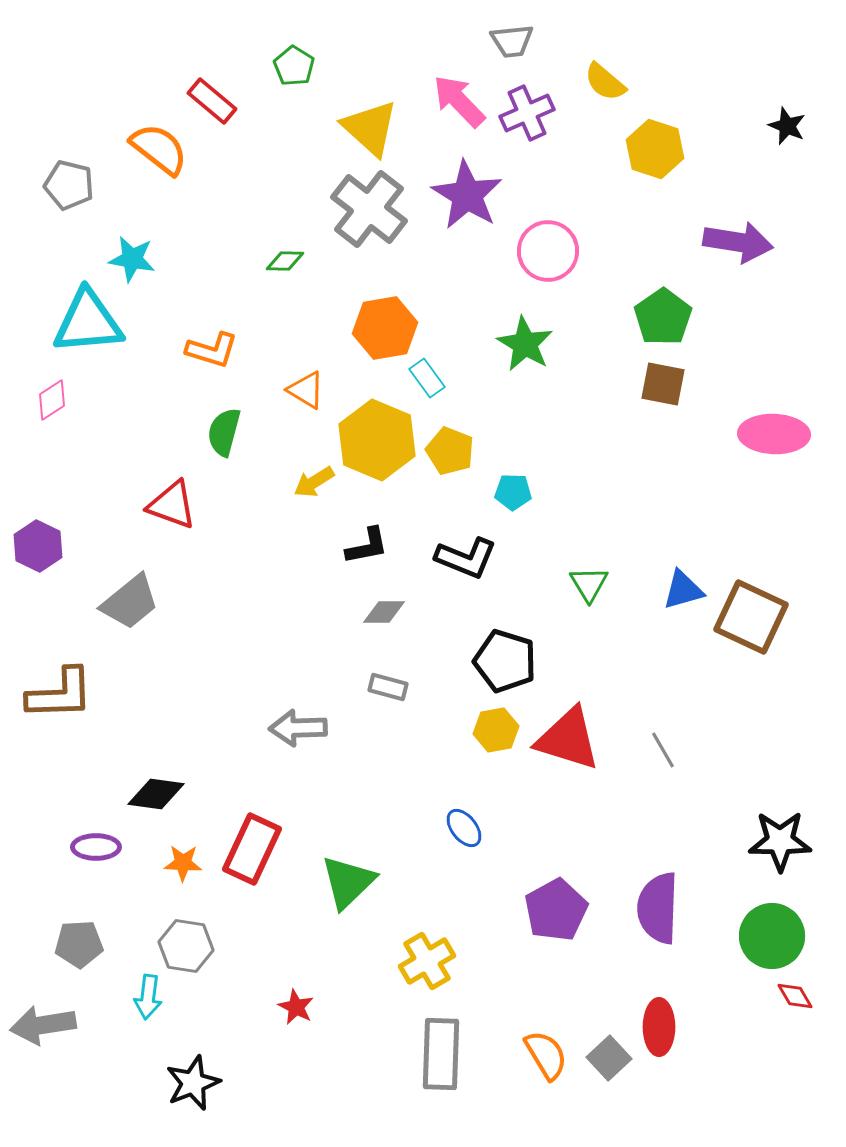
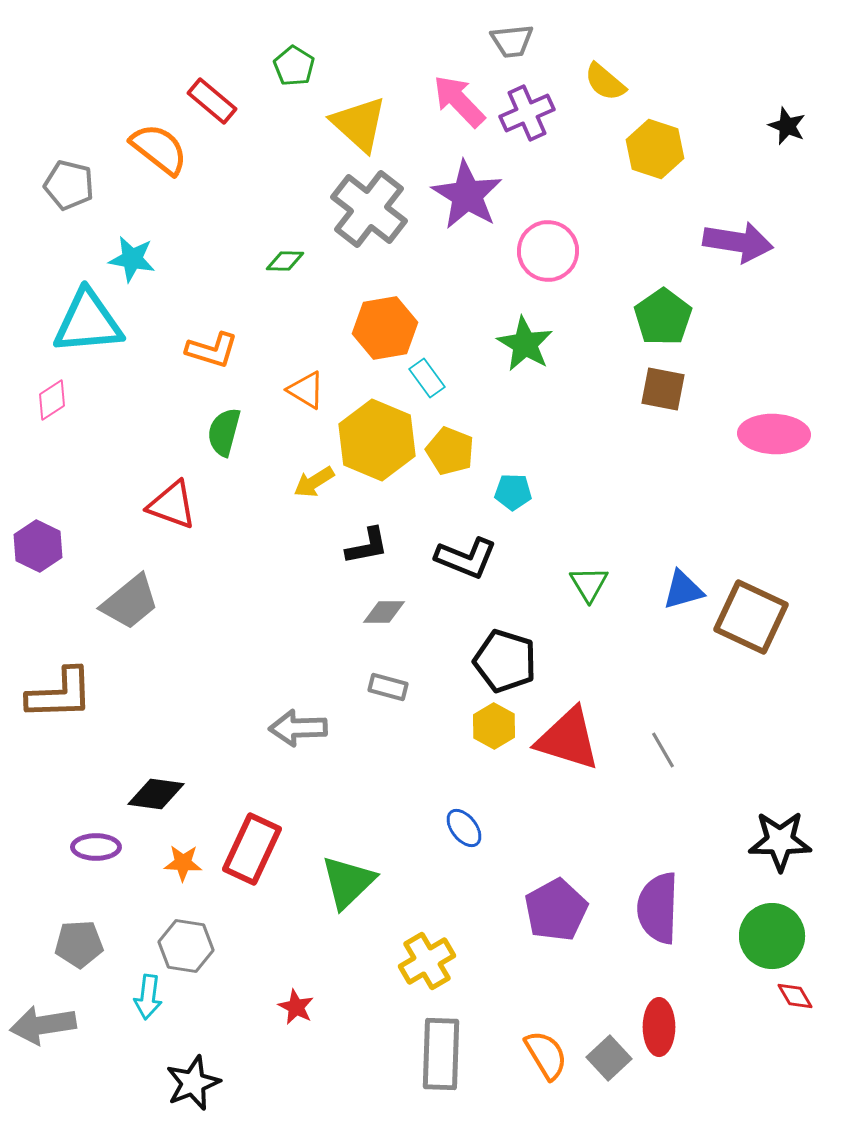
yellow triangle at (370, 128): moved 11 px left, 4 px up
brown square at (663, 384): moved 5 px down
yellow hexagon at (496, 730): moved 2 px left, 4 px up; rotated 21 degrees counterclockwise
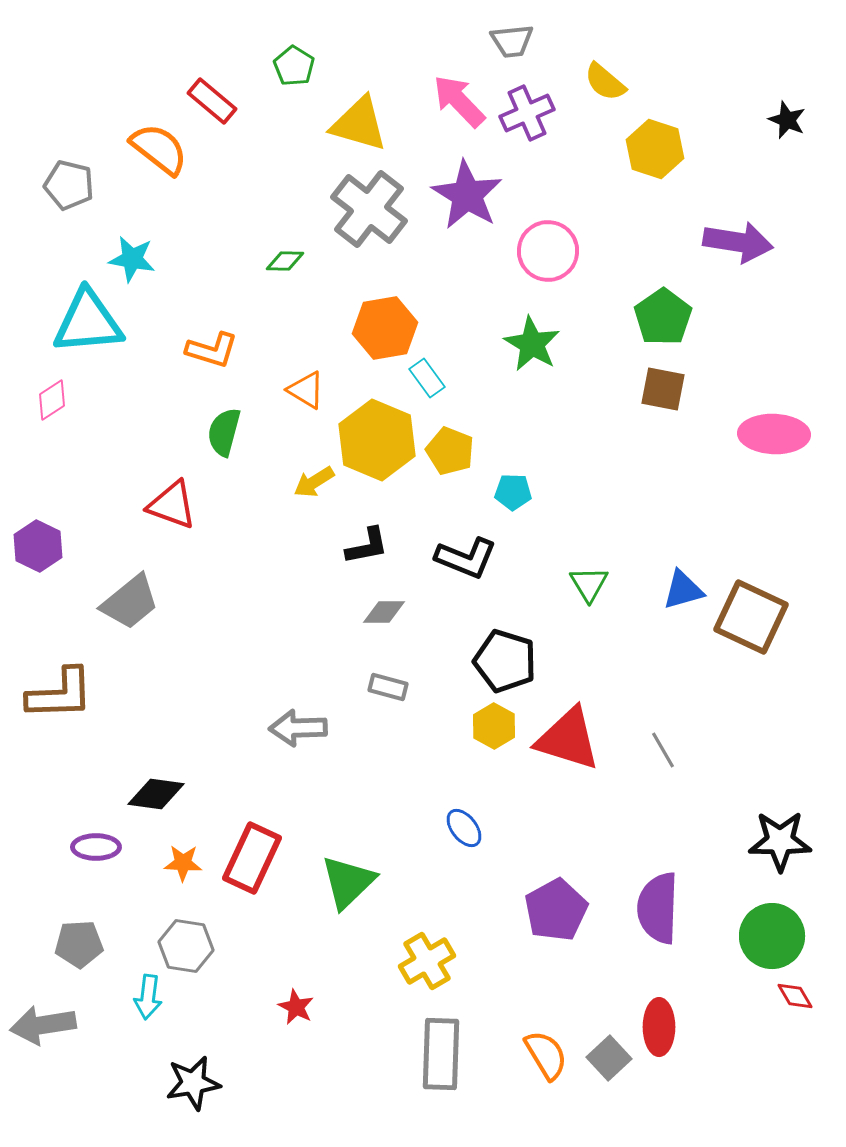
yellow triangle at (359, 124): rotated 26 degrees counterclockwise
black star at (787, 126): moved 6 px up
green star at (525, 344): moved 7 px right
red rectangle at (252, 849): moved 9 px down
black star at (193, 1083): rotated 12 degrees clockwise
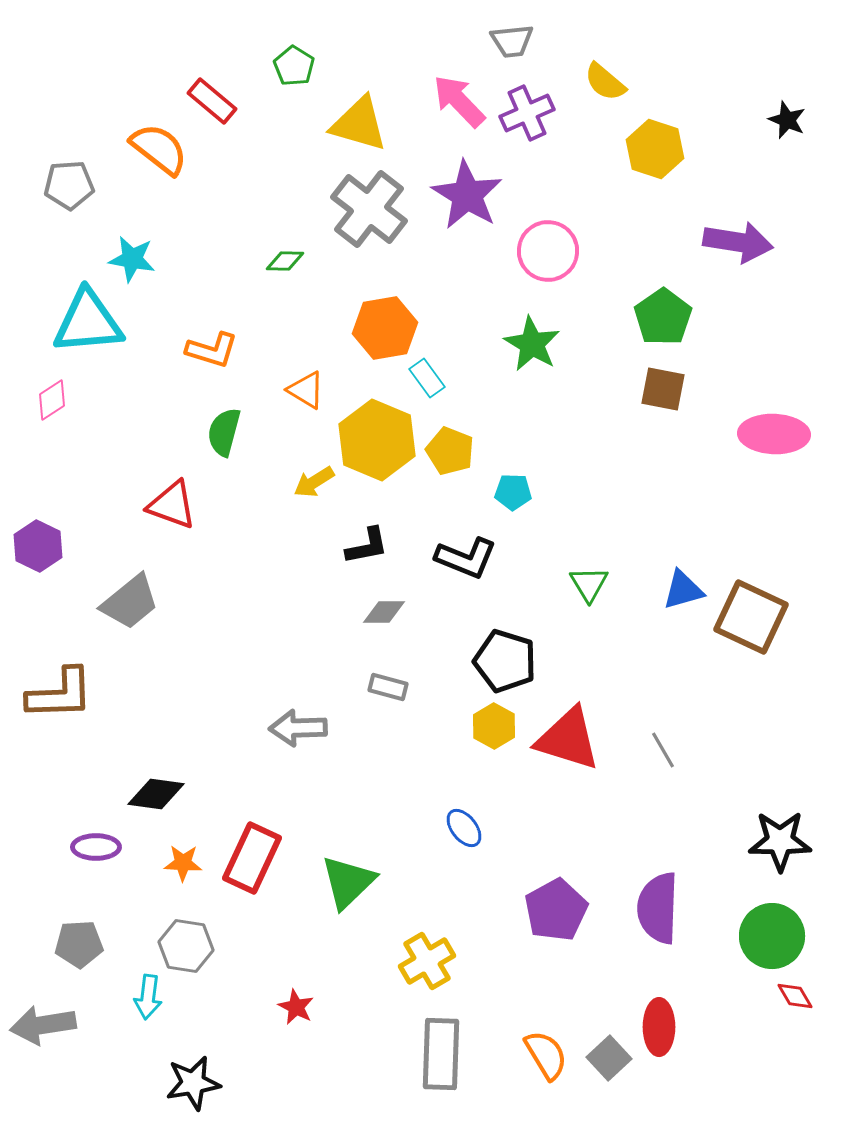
gray pentagon at (69, 185): rotated 18 degrees counterclockwise
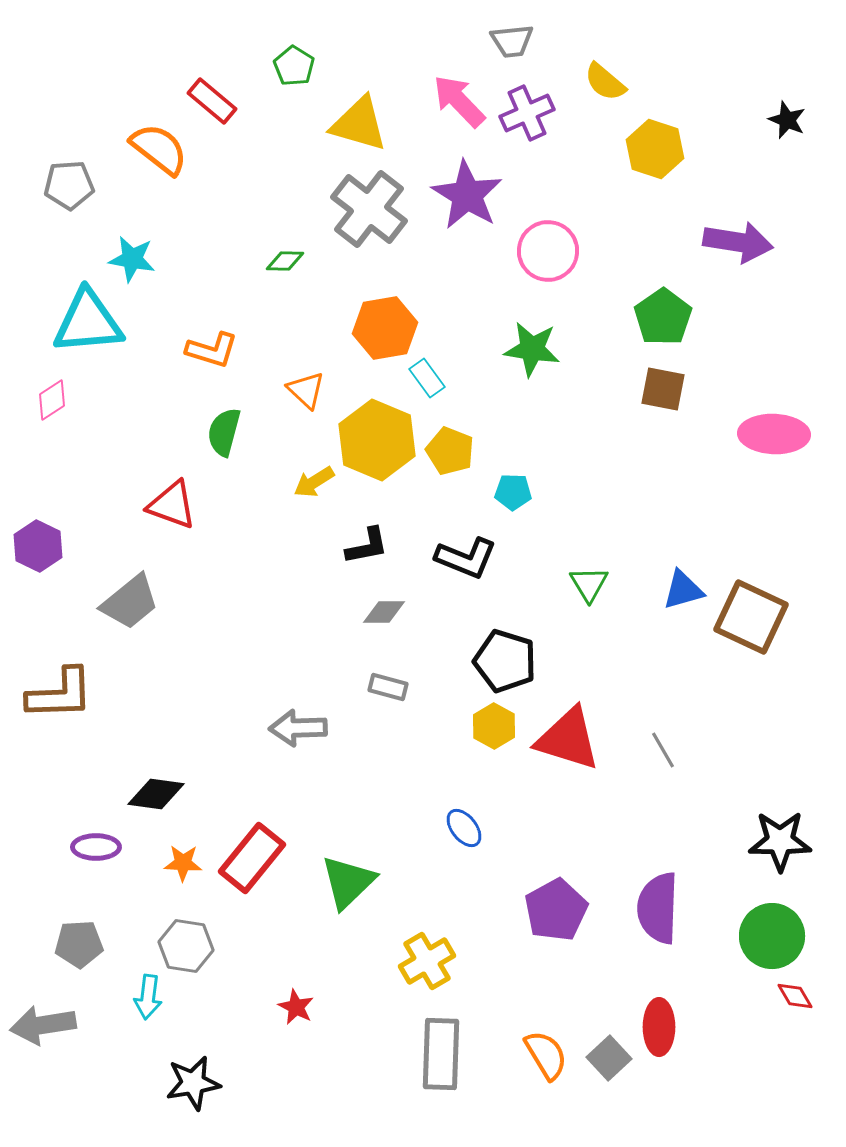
green star at (532, 344): moved 5 px down; rotated 22 degrees counterclockwise
orange triangle at (306, 390): rotated 12 degrees clockwise
red rectangle at (252, 858): rotated 14 degrees clockwise
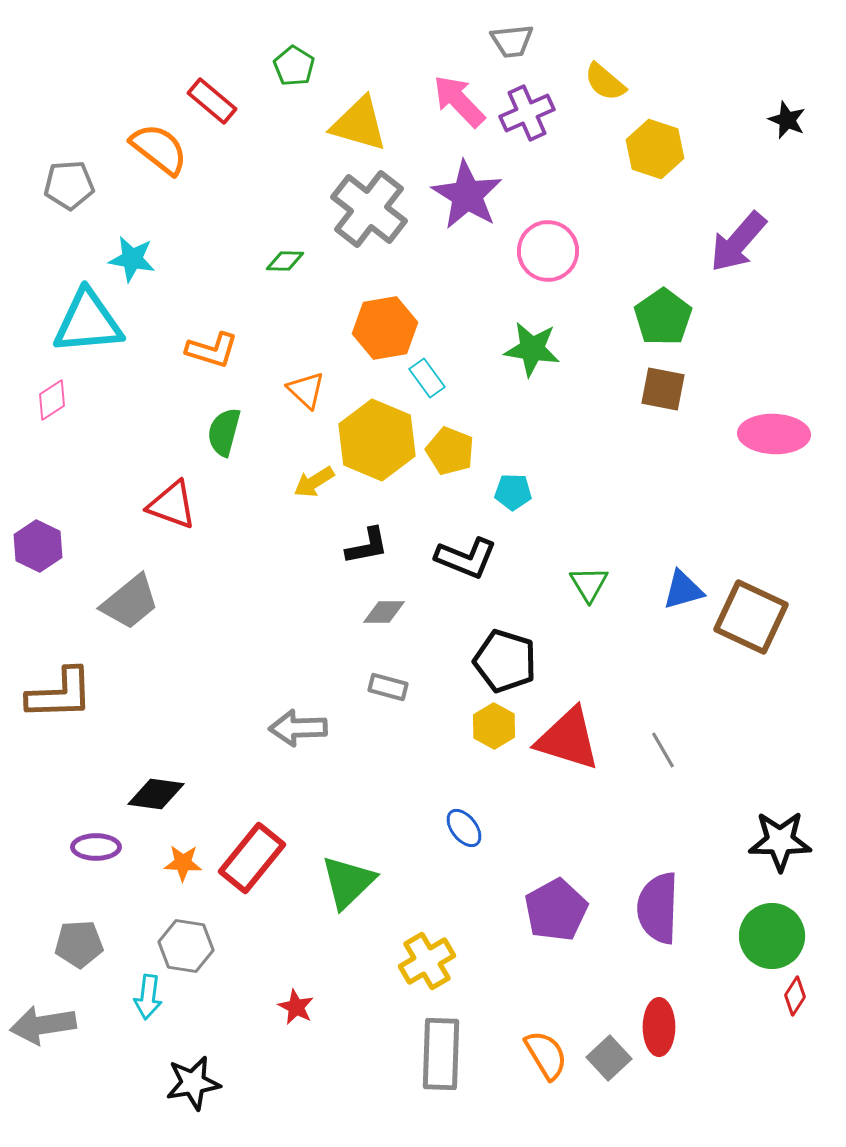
purple arrow at (738, 242): rotated 122 degrees clockwise
red diamond at (795, 996): rotated 63 degrees clockwise
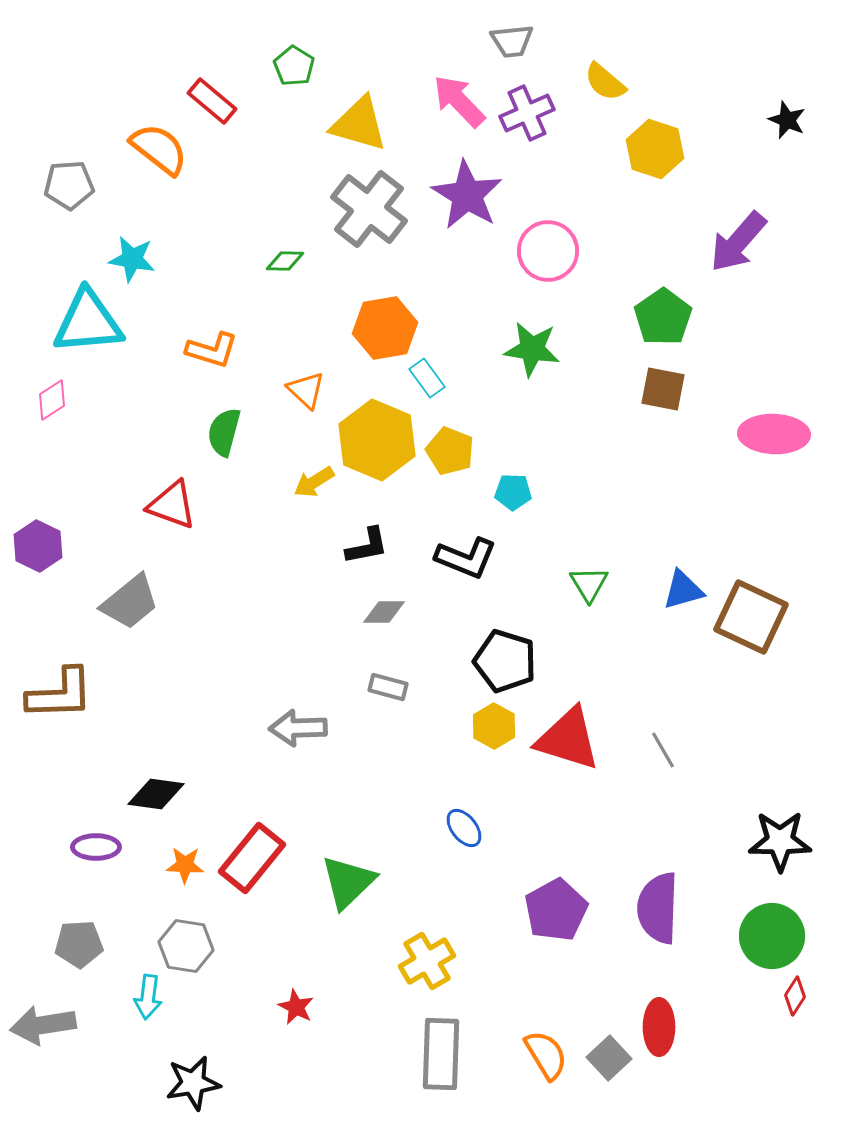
orange star at (183, 863): moved 2 px right, 2 px down
